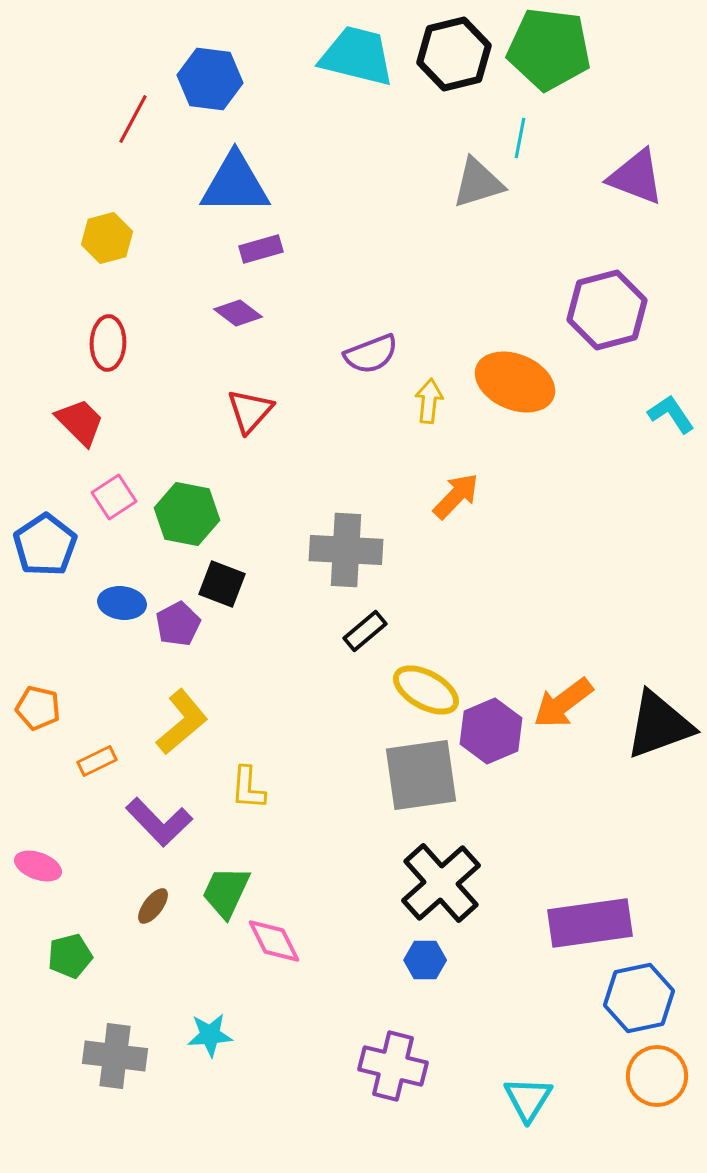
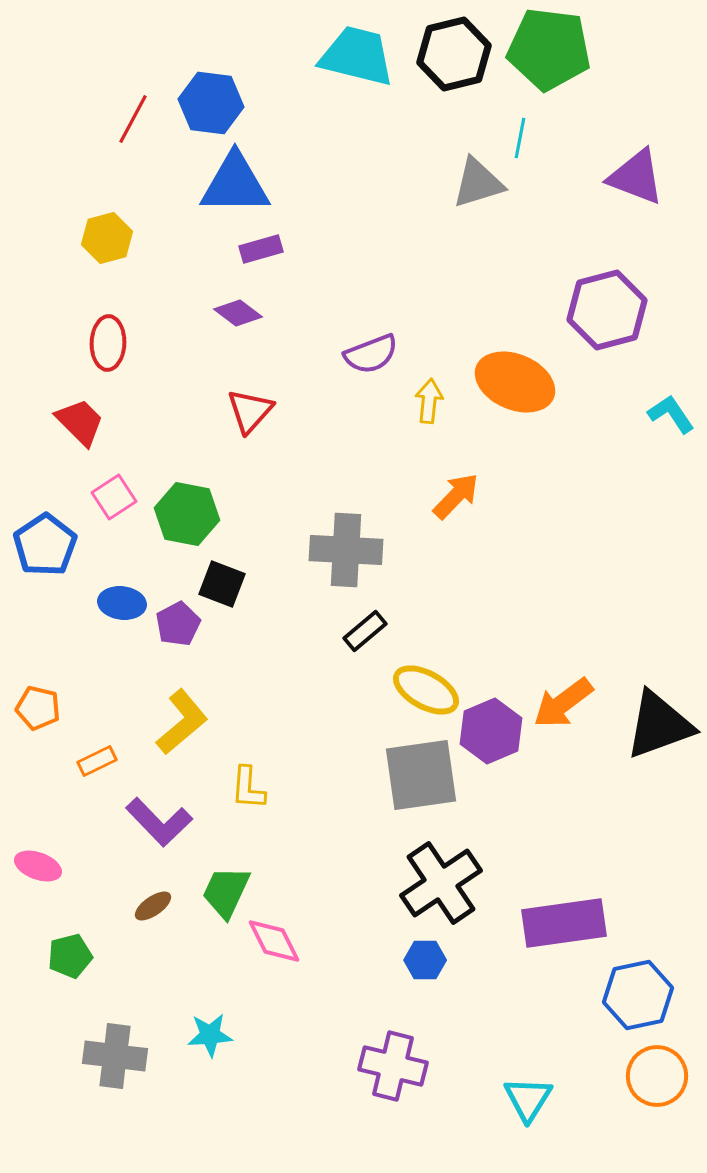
blue hexagon at (210, 79): moved 1 px right, 24 px down
black cross at (441, 883): rotated 8 degrees clockwise
brown ellipse at (153, 906): rotated 18 degrees clockwise
purple rectangle at (590, 923): moved 26 px left
blue hexagon at (639, 998): moved 1 px left, 3 px up
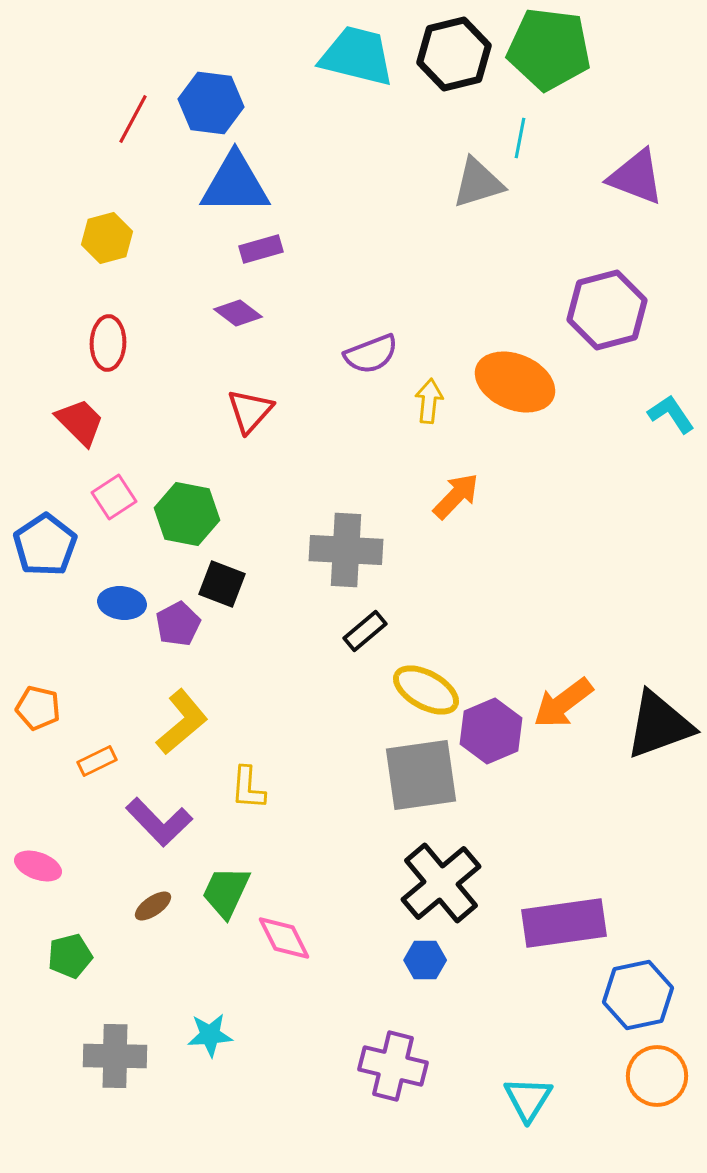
black cross at (441, 883): rotated 6 degrees counterclockwise
pink diamond at (274, 941): moved 10 px right, 3 px up
gray cross at (115, 1056): rotated 6 degrees counterclockwise
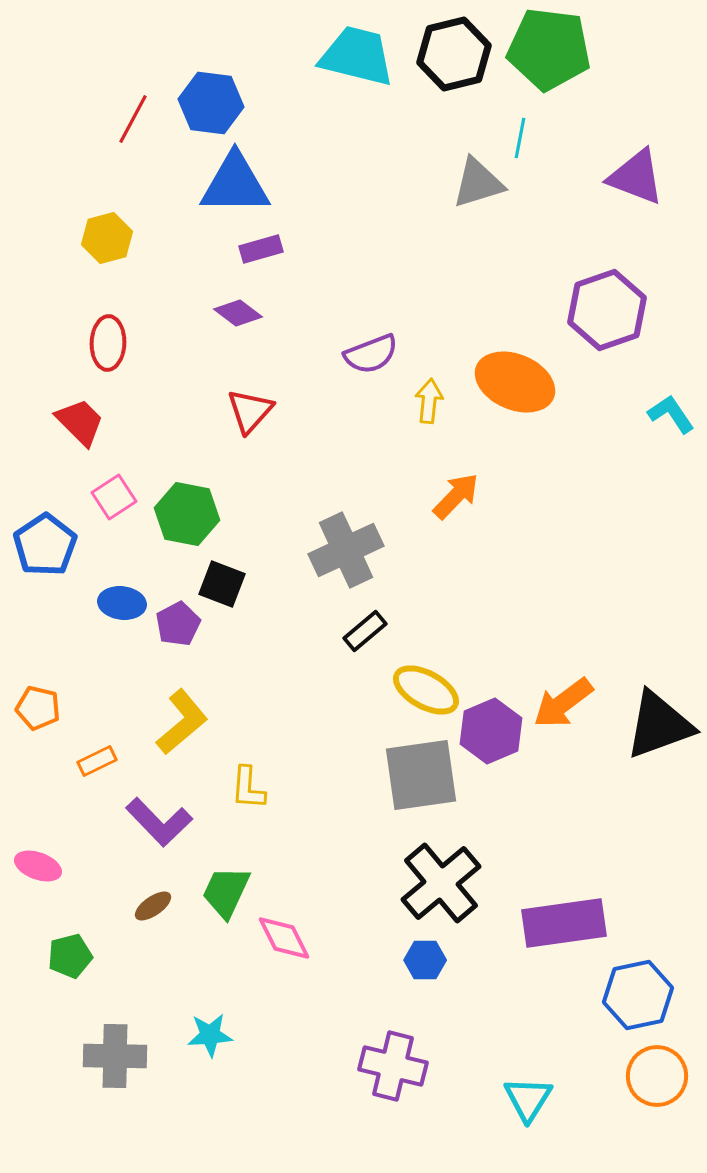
purple hexagon at (607, 310): rotated 4 degrees counterclockwise
gray cross at (346, 550): rotated 28 degrees counterclockwise
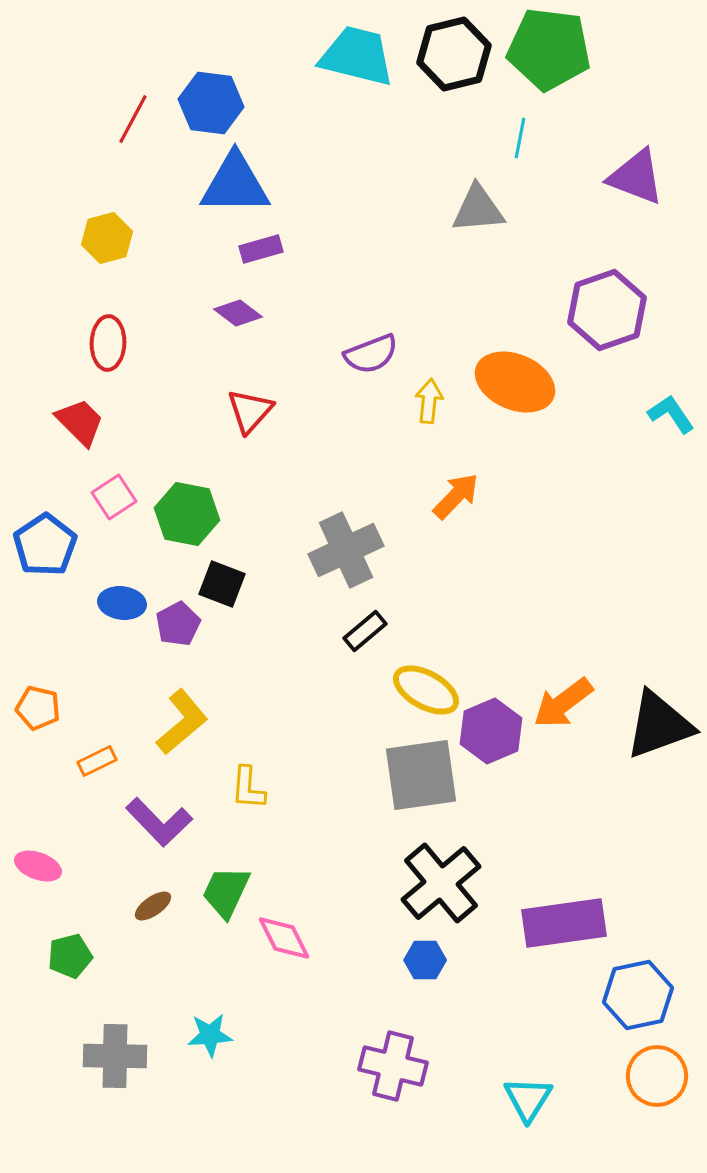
gray triangle at (478, 183): moved 26 px down; rotated 12 degrees clockwise
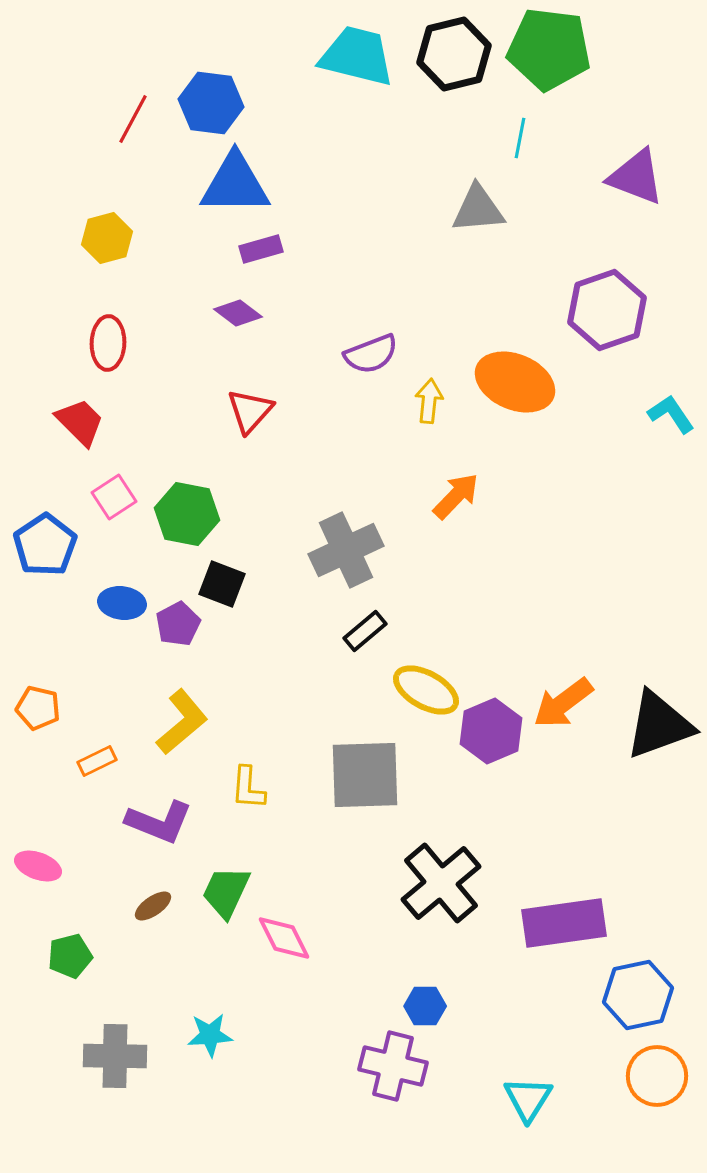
gray square at (421, 775): moved 56 px left; rotated 6 degrees clockwise
purple L-shape at (159, 822): rotated 24 degrees counterclockwise
blue hexagon at (425, 960): moved 46 px down
